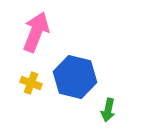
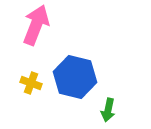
pink arrow: moved 7 px up
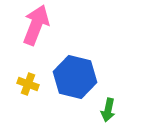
yellow cross: moved 3 px left, 1 px down
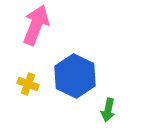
blue hexagon: moved 1 px up; rotated 12 degrees clockwise
